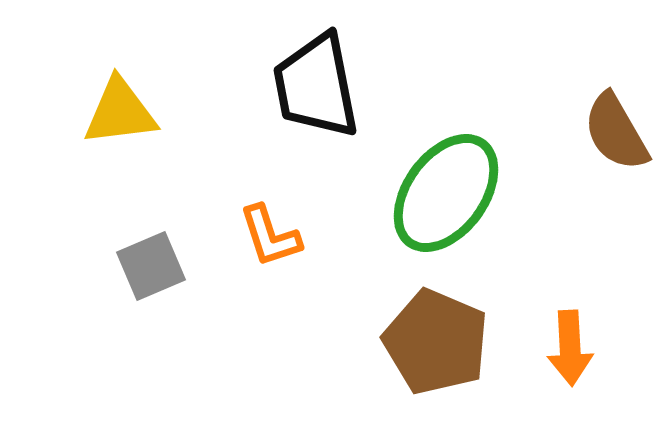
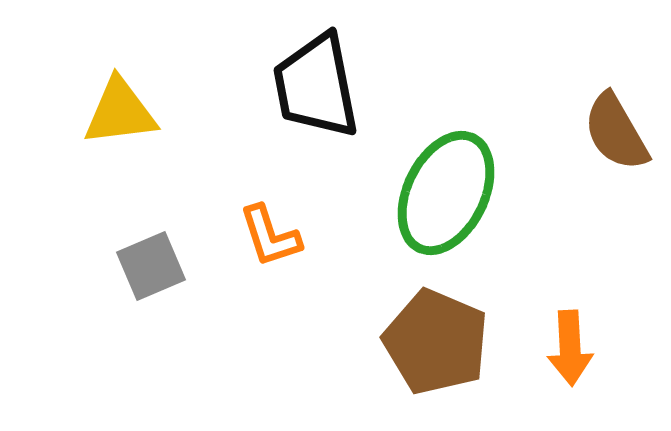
green ellipse: rotated 10 degrees counterclockwise
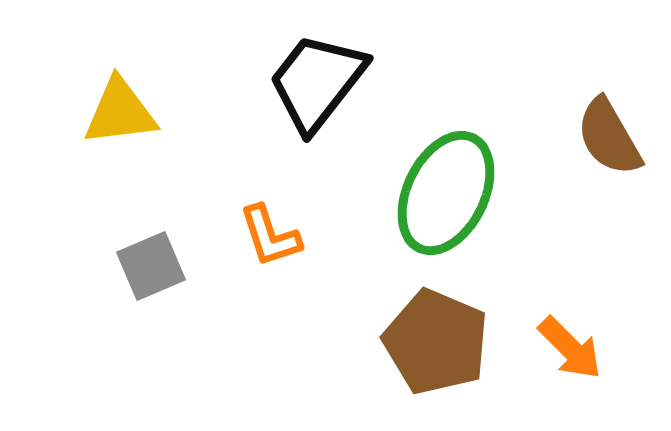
black trapezoid: moved 1 px right, 4 px up; rotated 49 degrees clockwise
brown semicircle: moved 7 px left, 5 px down
orange arrow: rotated 42 degrees counterclockwise
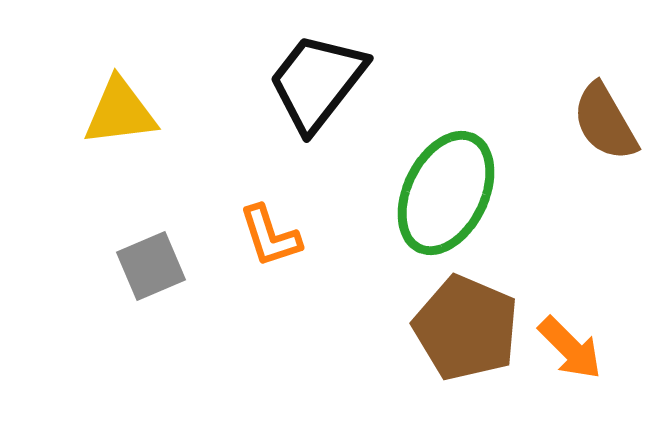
brown semicircle: moved 4 px left, 15 px up
brown pentagon: moved 30 px right, 14 px up
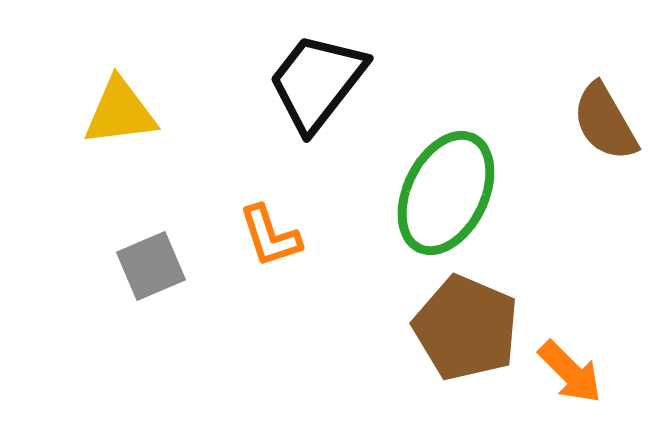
orange arrow: moved 24 px down
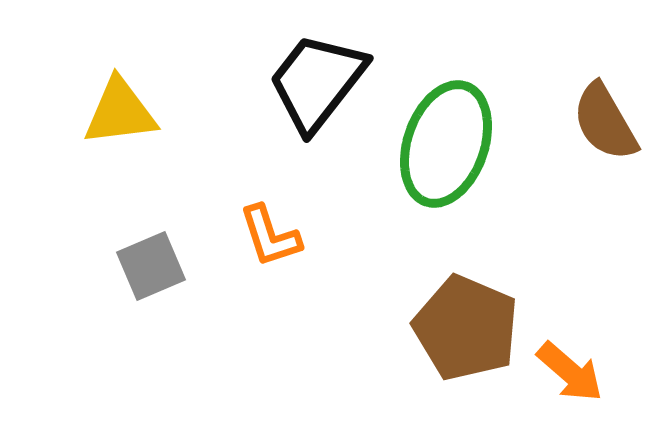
green ellipse: moved 49 px up; rotated 7 degrees counterclockwise
orange arrow: rotated 4 degrees counterclockwise
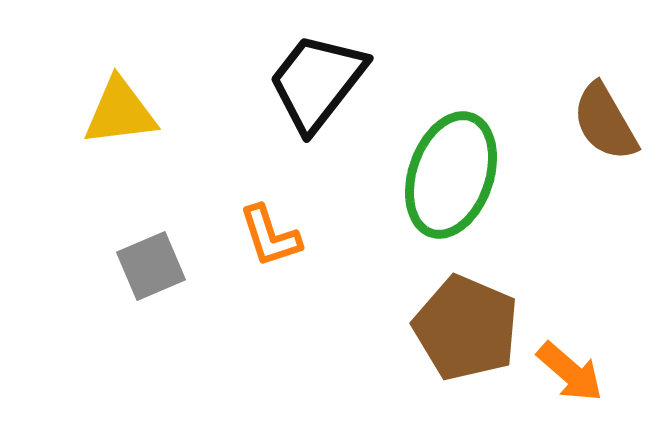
green ellipse: moved 5 px right, 31 px down
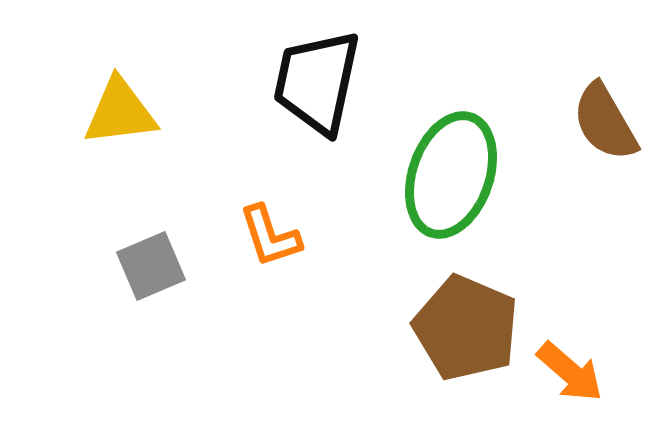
black trapezoid: rotated 26 degrees counterclockwise
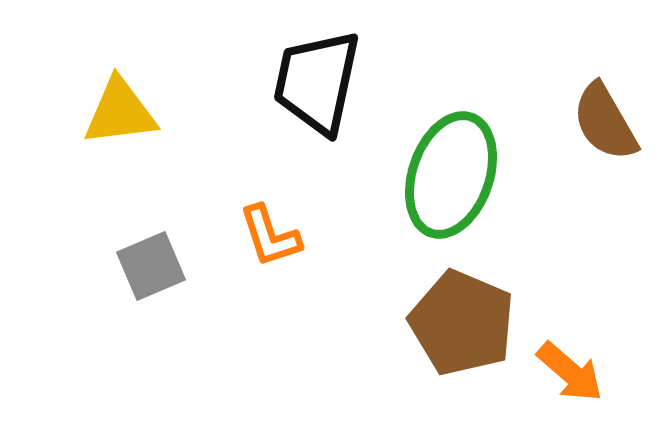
brown pentagon: moved 4 px left, 5 px up
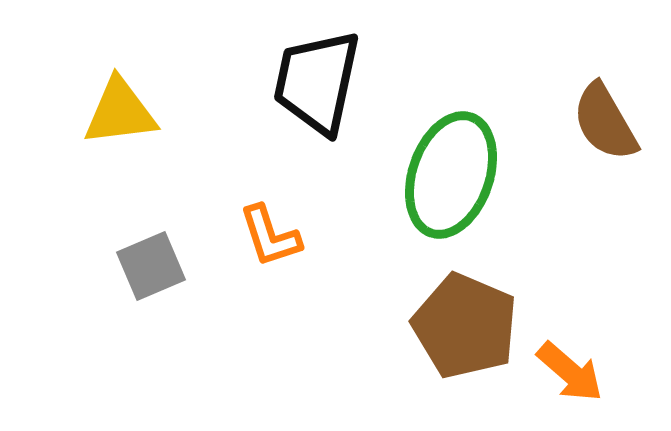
brown pentagon: moved 3 px right, 3 px down
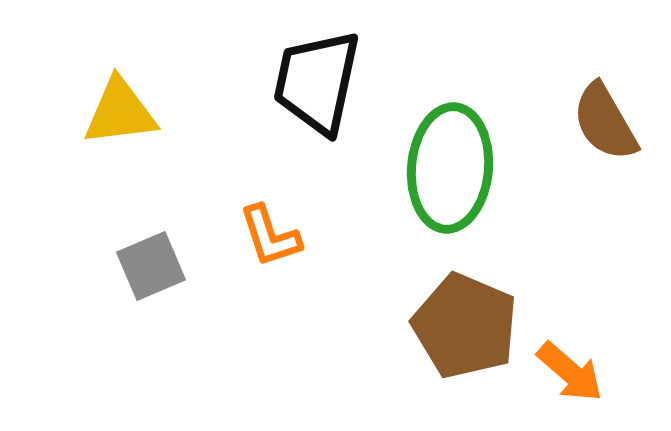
green ellipse: moved 1 px left, 7 px up; rotated 14 degrees counterclockwise
